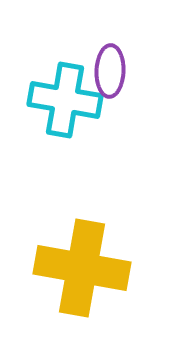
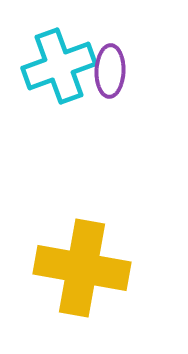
cyan cross: moved 6 px left, 34 px up; rotated 30 degrees counterclockwise
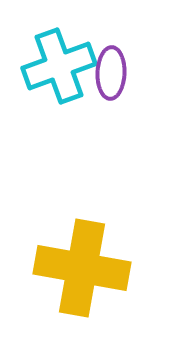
purple ellipse: moved 1 px right, 2 px down
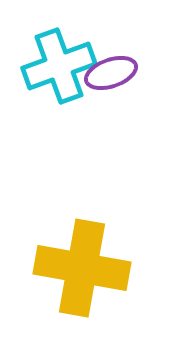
purple ellipse: rotated 69 degrees clockwise
